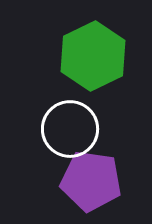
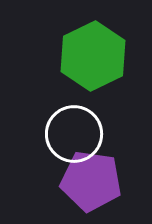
white circle: moved 4 px right, 5 px down
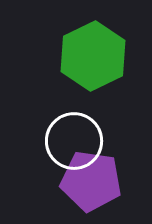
white circle: moved 7 px down
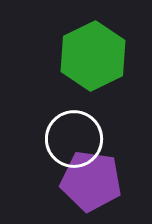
white circle: moved 2 px up
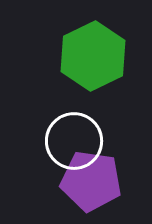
white circle: moved 2 px down
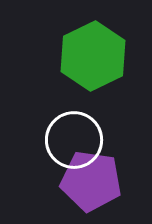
white circle: moved 1 px up
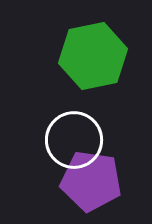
green hexagon: rotated 14 degrees clockwise
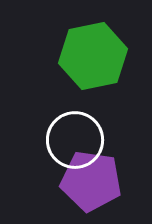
white circle: moved 1 px right
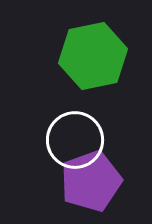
purple pentagon: rotated 28 degrees counterclockwise
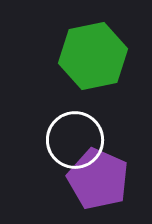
purple pentagon: moved 7 px right, 2 px up; rotated 28 degrees counterclockwise
